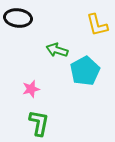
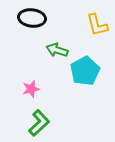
black ellipse: moved 14 px right
green L-shape: rotated 36 degrees clockwise
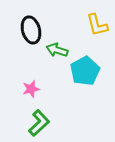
black ellipse: moved 1 px left, 12 px down; rotated 68 degrees clockwise
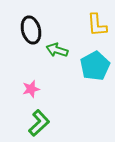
yellow L-shape: rotated 10 degrees clockwise
cyan pentagon: moved 10 px right, 5 px up
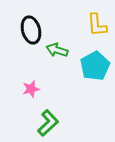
green L-shape: moved 9 px right
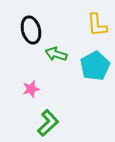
green arrow: moved 1 px left, 4 px down
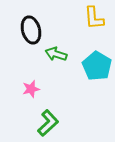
yellow L-shape: moved 3 px left, 7 px up
cyan pentagon: moved 2 px right; rotated 12 degrees counterclockwise
